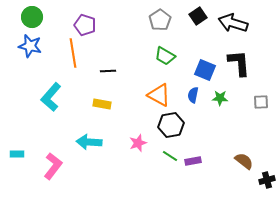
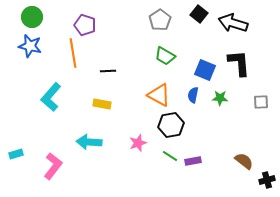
black square: moved 1 px right, 2 px up; rotated 18 degrees counterclockwise
cyan rectangle: moved 1 px left; rotated 16 degrees counterclockwise
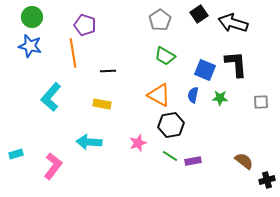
black square: rotated 18 degrees clockwise
black L-shape: moved 3 px left, 1 px down
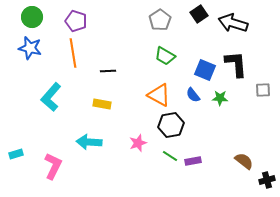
purple pentagon: moved 9 px left, 4 px up
blue star: moved 2 px down
blue semicircle: rotated 49 degrees counterclockwise
gray square: moved 2 px right, 12 px up
pink L-shape: rotated 12 degrees counterclockwise
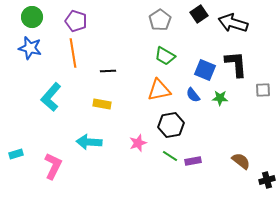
orange triangle: moved 5 px up; rotated 40 degrees counterclockwise
brown semicircle: moved 3 px left
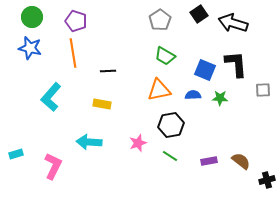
blue semicircle: rotated 126 degrees clockwise
purple rectangle: moved 16 px right
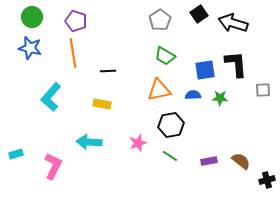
blue square: rotated 30 degrees counterclockwise
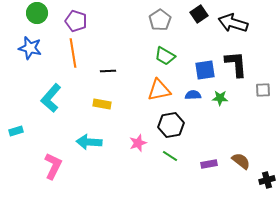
green circle: moved 5 px right, 4 px up
cyan L-shape: moved 1 px down
cyan rectangle: moved 23 px up
purple rectangle: moved 3 px down
